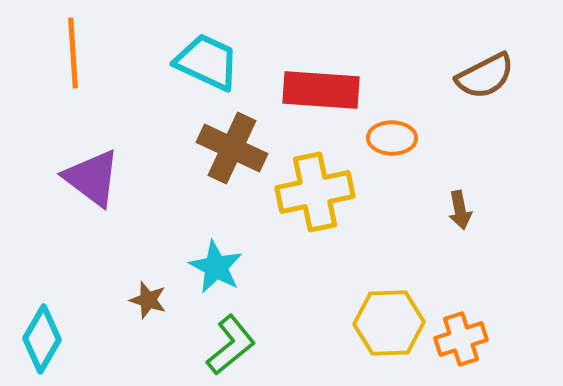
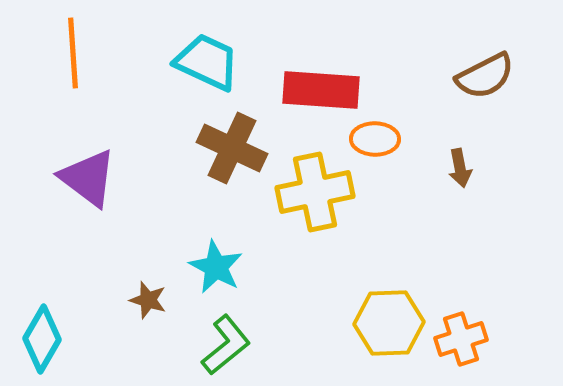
orange ellipse: moved 17 px left, 1 px down
purple triangle: moved 4 px left
brown arrow: moved 42 px up
green L-shape: moved 5 px left
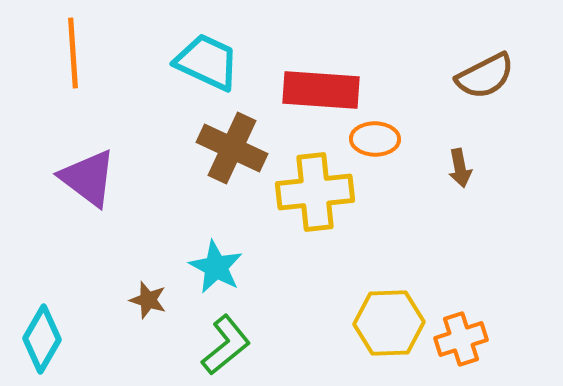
yellow cross: rotated 6 degrees clockwise
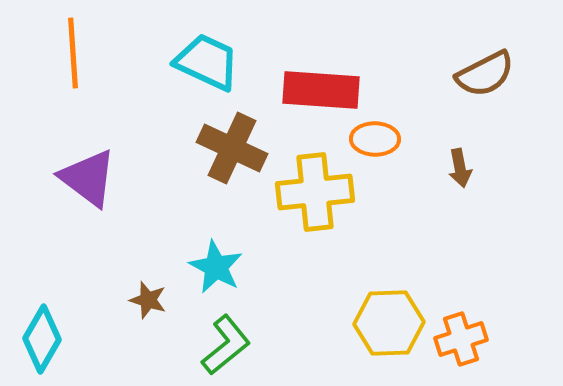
brown semicircle: moved 2 px up
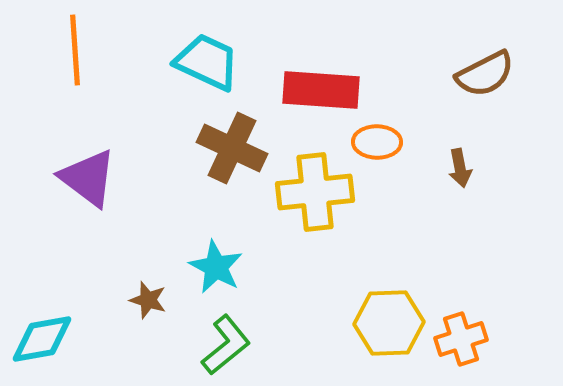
orange line: moved 2 px right, 3 px up
orange ellipse: moved 2 px right, 3 px down
cyan diamond: rotated 50 degrees clockwise
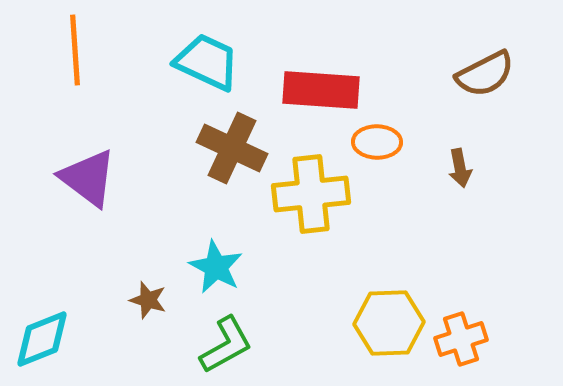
yellow cross: moved 4 px left, 2 px down
cyan diamond: rotated 12 degrees counterclockwise
green L-shape: rotated 10 degrees clockwise
